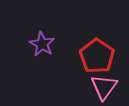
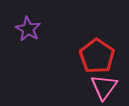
purple star: moved 14 px left, 15 px up
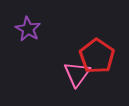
pink triangle: moved 27 px left, 13 px up
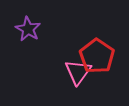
pink triangle: moved 1 px right, 2 px up
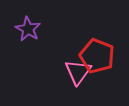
red pentagon: rotated 12 degrees counterclockwise
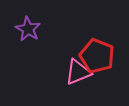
pink triangle: rotated 32 degrees clockwise
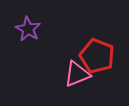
pink triangle: moved 1 px left, 2 px down
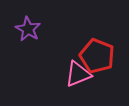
pink triangle: moved 1 px right
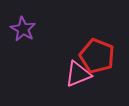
purple star: moved 5 px left
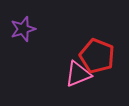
purple star: rotated 25 degrees clockwise
